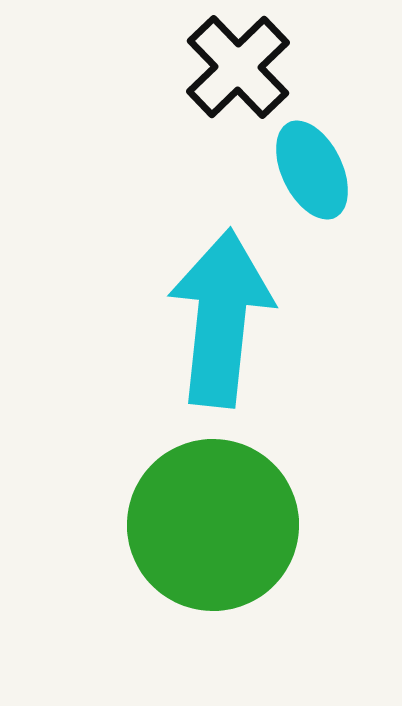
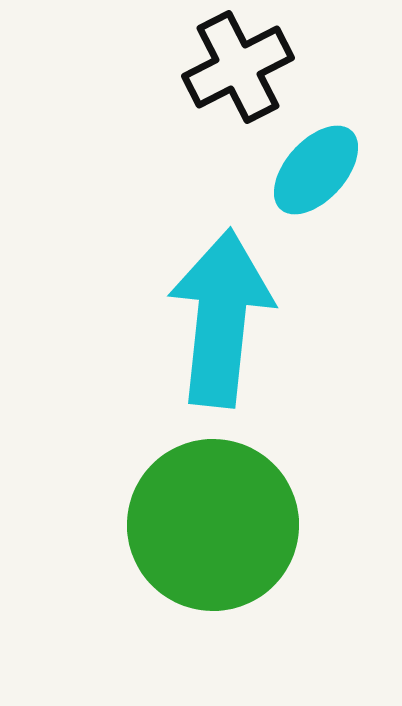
black cross: rotated 17 degrees clockwise
cyan ellipse: moved 4 px right; rotated 68 degrees clockwise
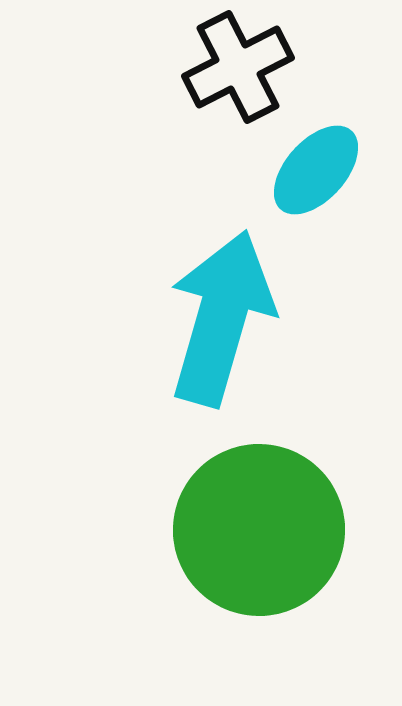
cyan arrow: rotated 10 degrees clockwise
green circle: moved 46 px right, 5 px down
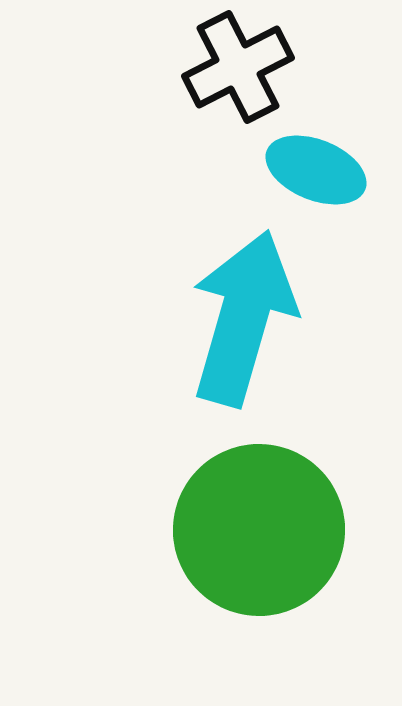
cyan ellipse: rotated 70 degrees clockwise
cyan arrow: moved 22 px right
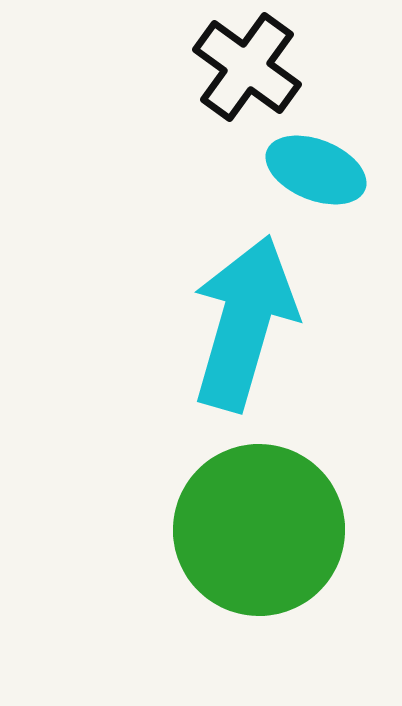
black cross: moved 9 px right; rotated 27 degrees counterclockwise
cyan arrow: moved 1 px right, 5 px down
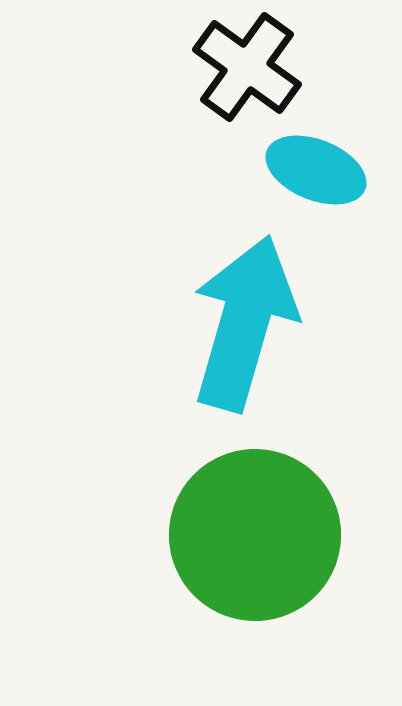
green circle: moved 4 px left, 5 px down
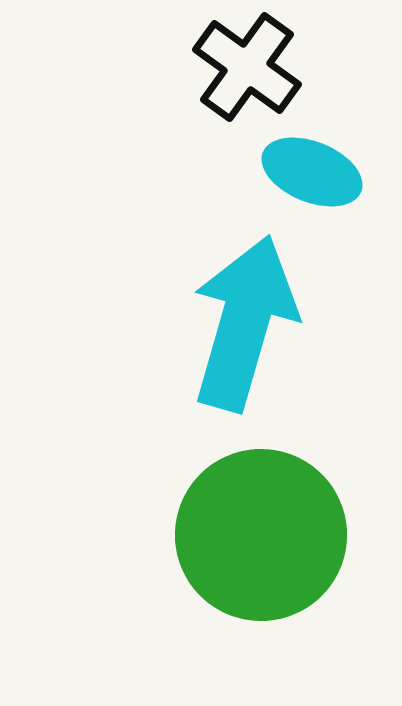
cyan ellipse: moved 4 px left, 2 px down
green circle: moved 6 px right
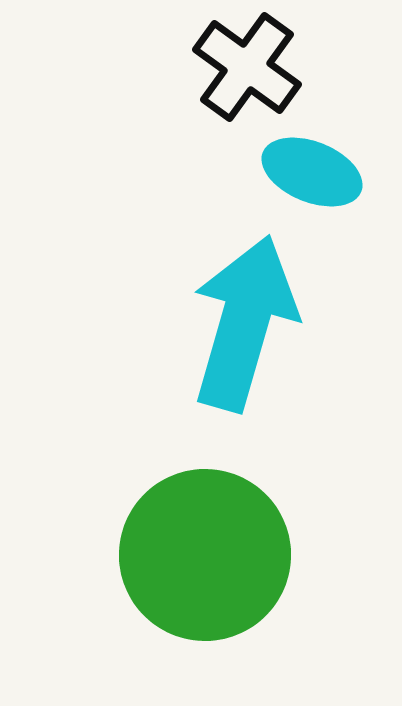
green circle: moved 56 px left, 20 px down
